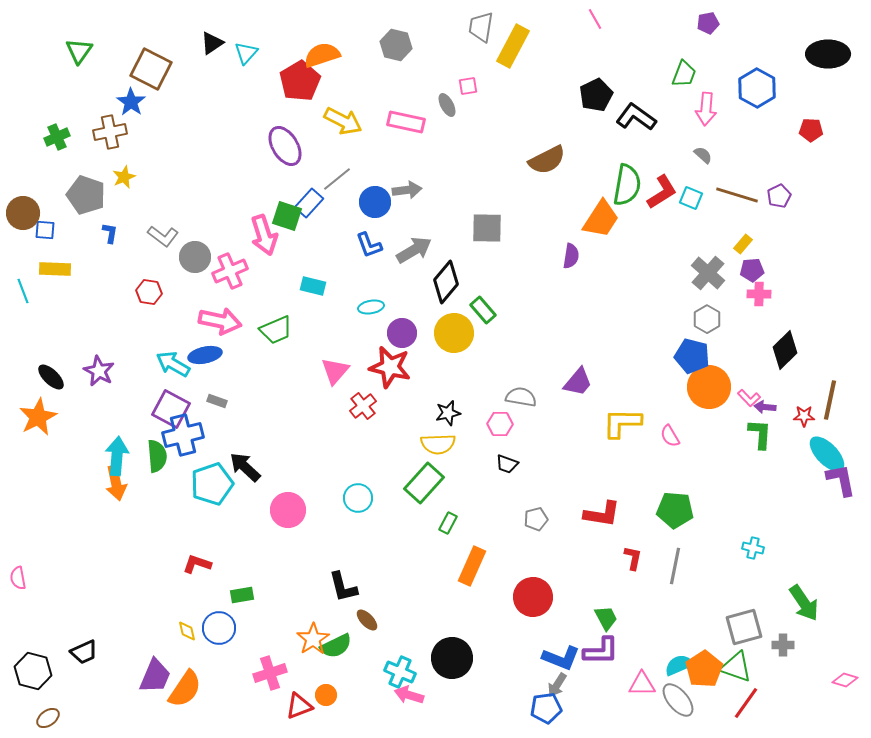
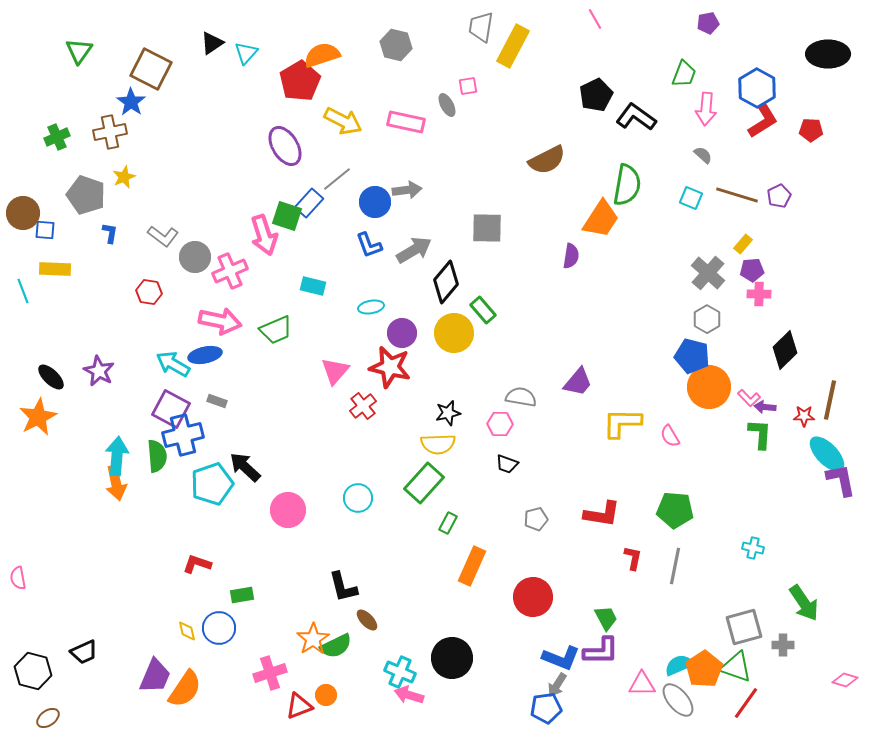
red L-shape at (662, 192): moved 101 px right, 71 px up
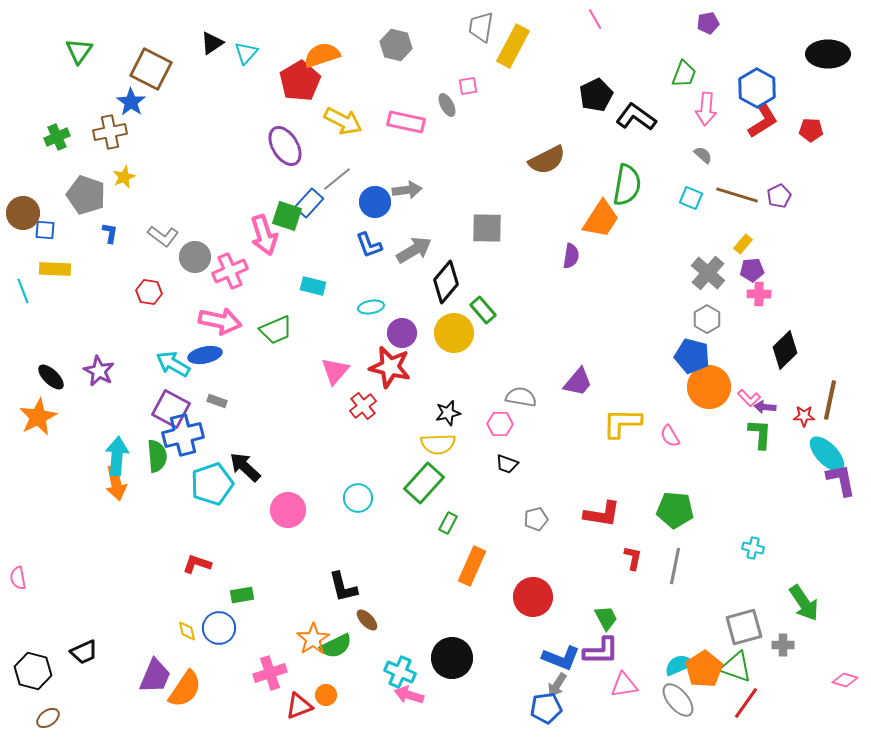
pink triangle at (642, 684): moved 18 px left, 1 px down; rotated 8 degrees counterclockwise
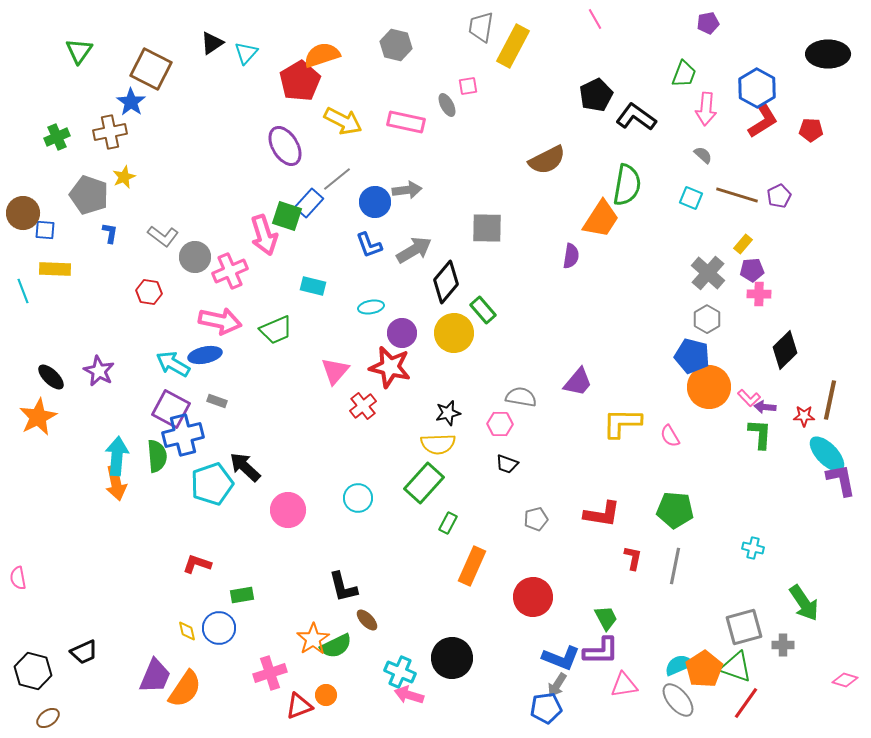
gray pentagon at (86, 195): moved 3 px right
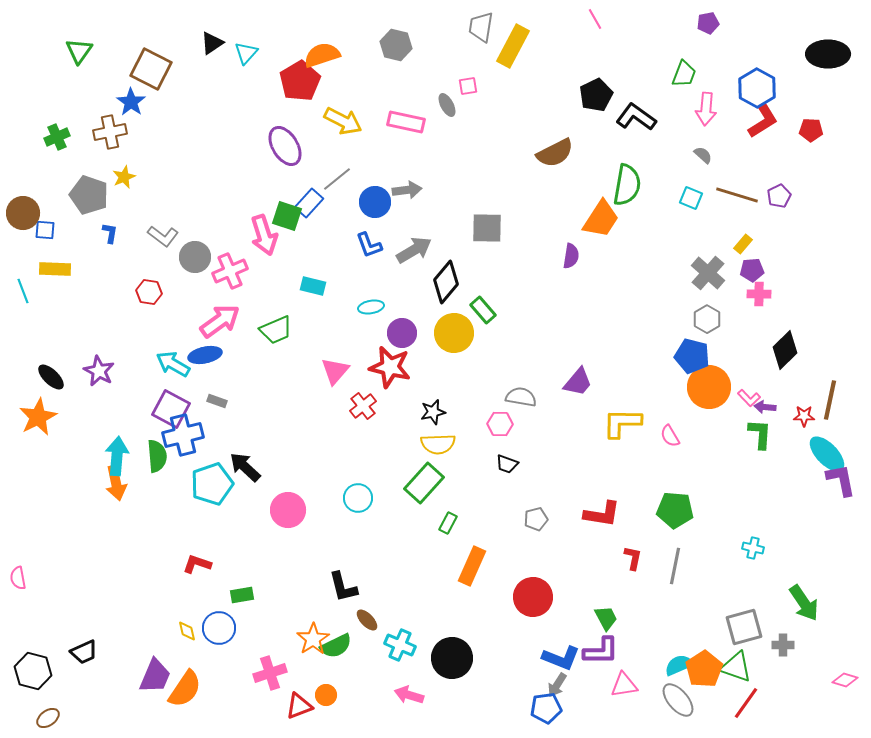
brown semicircle at (547, 160): moved 8 px right, 7 px up
pink arrow at (220, 321): rotated 48 degrees counterclockwise
black star at (448, 413): moved 15 px left, 1 px up
cyan cross at (400, 672): moved 27 px up
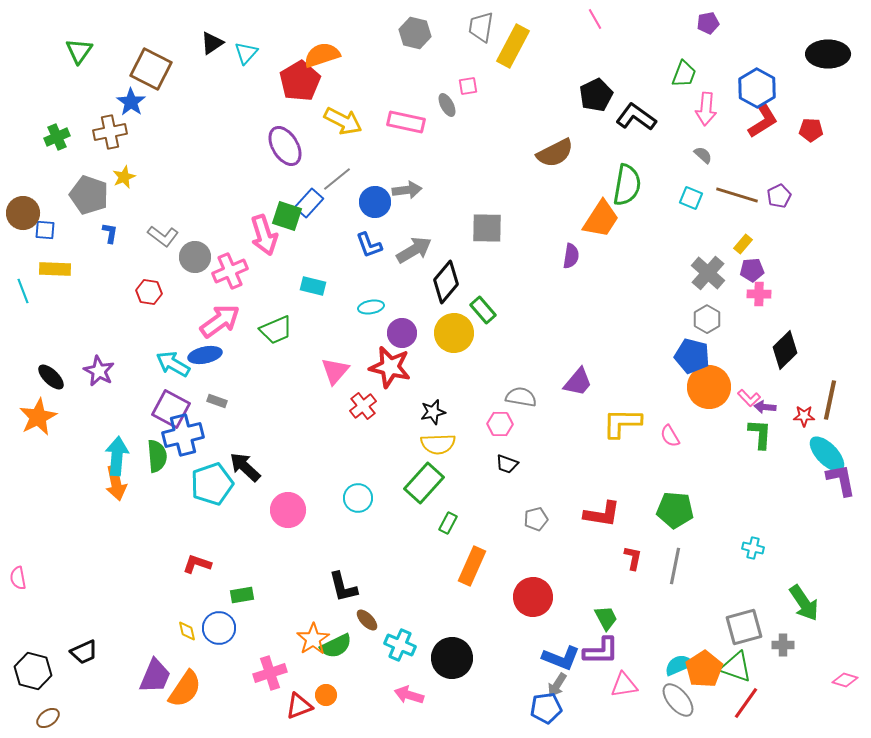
gray hexagon at (396, 45): moved 19 px right, 12 px up
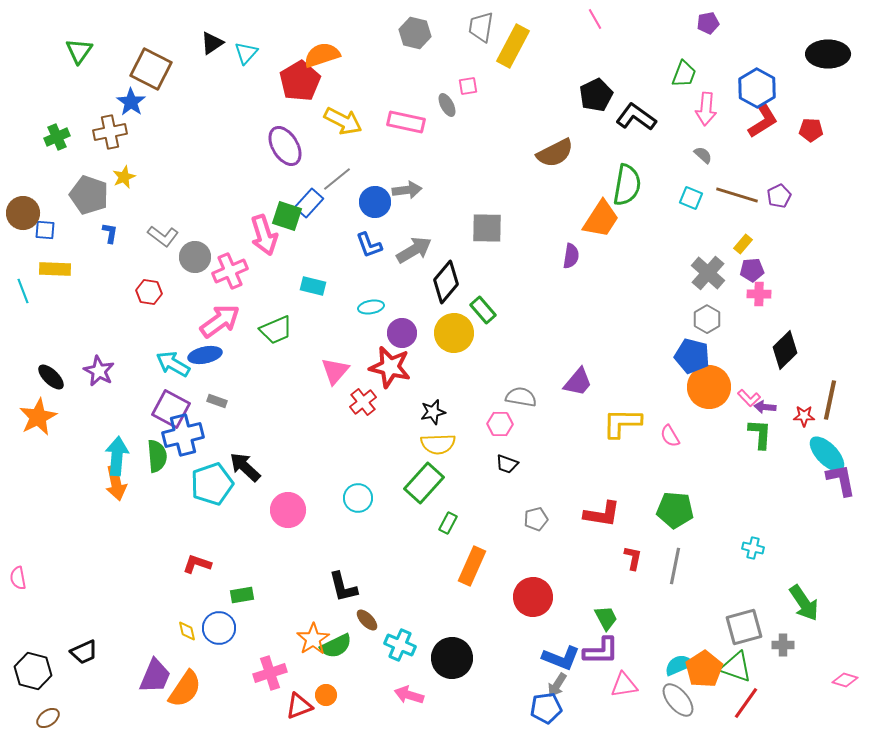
red cross at (363, 406): moved 4 px up
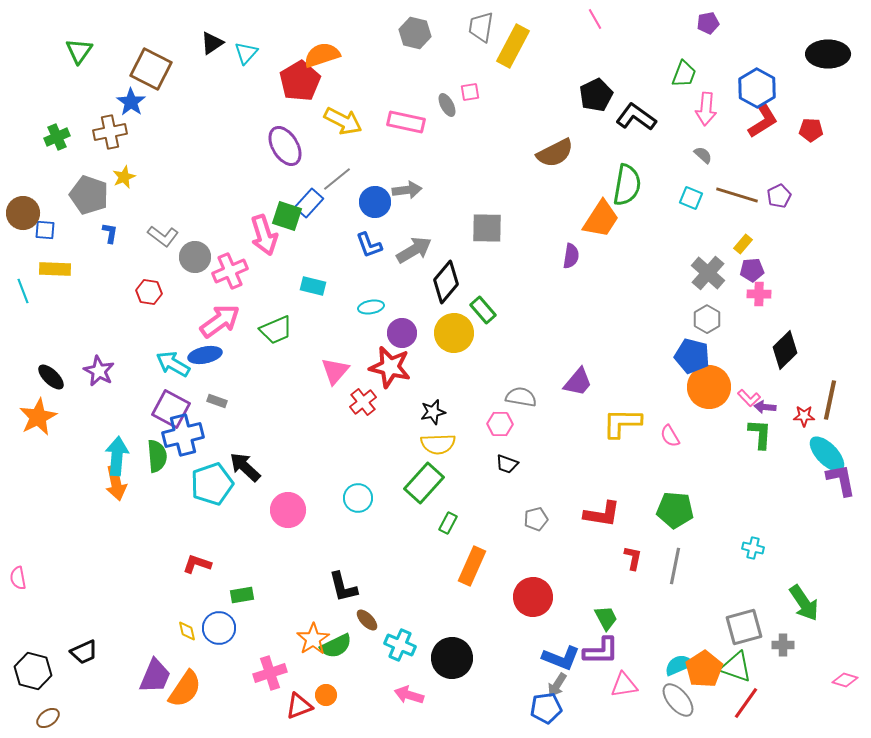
pink square at (468, 86): moved 2 px right, 6 px down
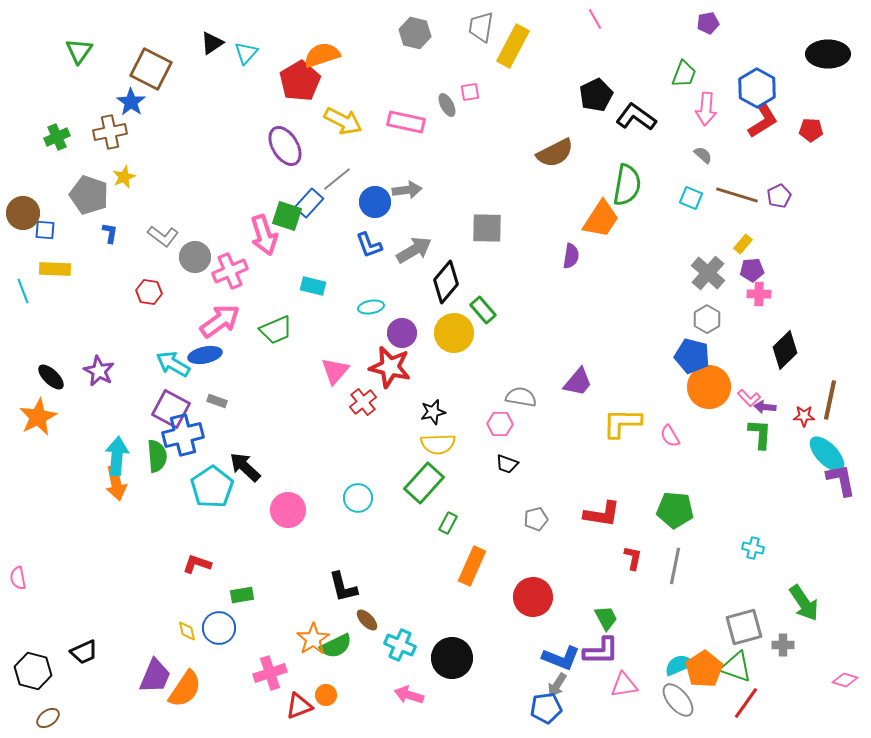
cyan pentagon at (212, 484): moved 3 px down; rotated 15 degrees counterclockwise
